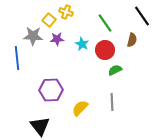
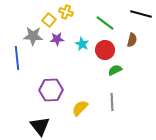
black line: moved 1 px left, 2 px up; rotated 40 degrees counterclockwise
green line: rotated 18 degrees counterclockwise
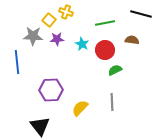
green line: rotated 48 degrees counterclockwise
brown semicircle: rotated 96 degrees counterclockwise
blue line: moved 4 px down
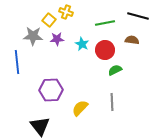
black line: moved 3 px left, 2 px down
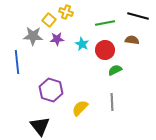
purple hexagon: rotated 20 degrees clockwise
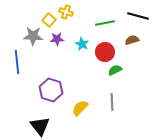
brown semicircle: rotated 24 degrees counterclockwise
red circle: moved 2 px down
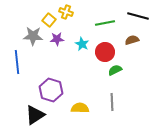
yellow semicircle: rotated 48 degrees clockwise
black triangle: moved 5 px left, 11 px up; rotated 35 degrees clockwise
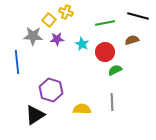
yellow semicircle: moved 2 px right, 1 px down
